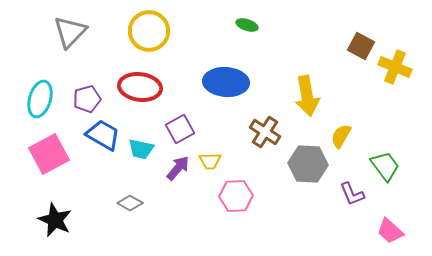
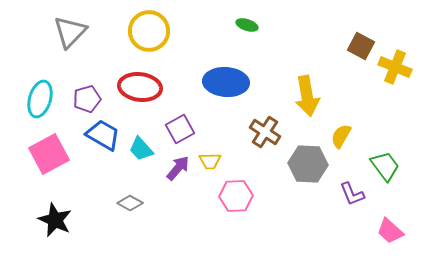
cyan trapezoid: rotated 36 degrees clockwise
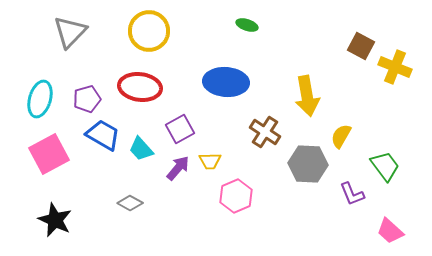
pink hexagon: rotated 20 degrees counterclockwise
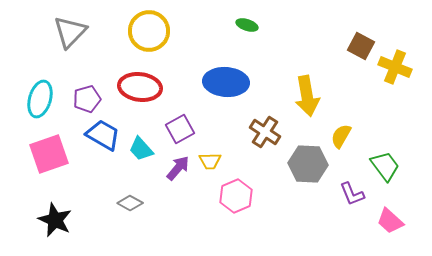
pink square: rotated 9 degrees clockwise
pink trapezoid: moved 10 px up
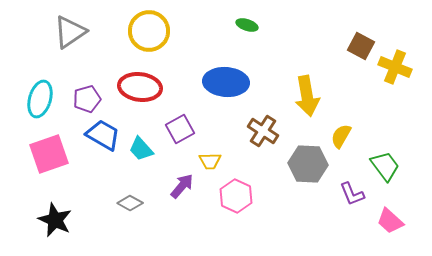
gray triangle: rotated 12 degrees clockwise
brown cross: moved 2 px left, 1 px up
purple arrow: moved 4 px right, 18 px down
pink hexagon: rotated 12 degrees counterclockwise
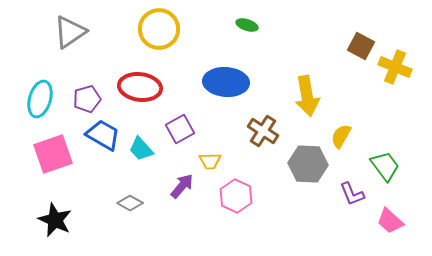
yellow circle: moved 10 px right, 2 px up
pink square: moved 4 px right
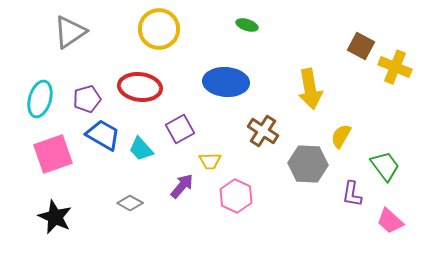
yellow arrow: moved 3 px right, 7 px up
purple L-shape: rotated 32 degrees clockwise
black star: moved 3 px up
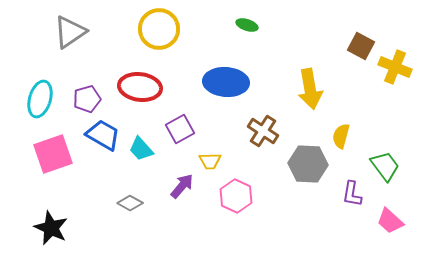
yellow semicircle: rotated 15 degrees counterclockwise
black star: moved 4 px left, 11 px down
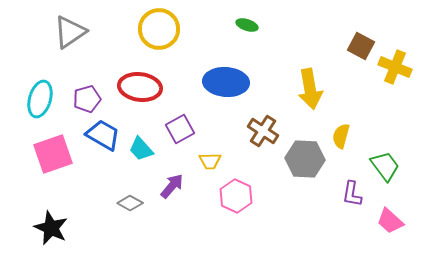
gray hexagon: moved 3 px left, 5 px up
purple arrow: moved 10 px left
